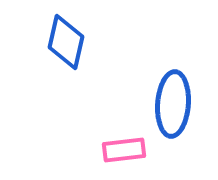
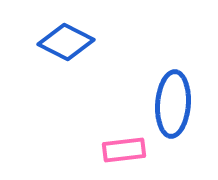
blue diamond: rotated 76 degrees counterclockwise
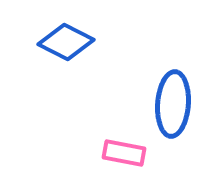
pink rectangle: moved 3 px down; rotated 18 degrees clockwise
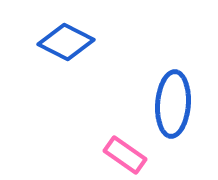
pink rectangle: moved 1 px right, 2 px down; rotated 24 degrees clockwise
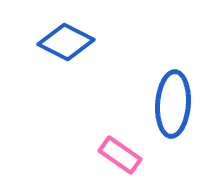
pink rectangle: moved 5 px left
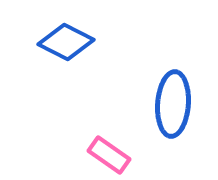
pink rectangle: moved 11 px left
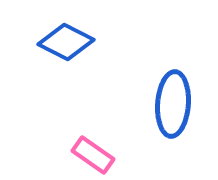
pink rectangle: moved 16 px left
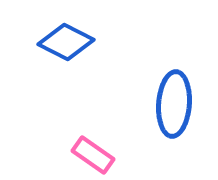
blue ellipse: moved 1 px right
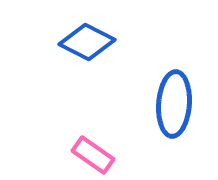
blue diamond: moved 21 px right
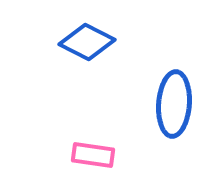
pink rectangle: rotated 27 degrees counterclockwise
